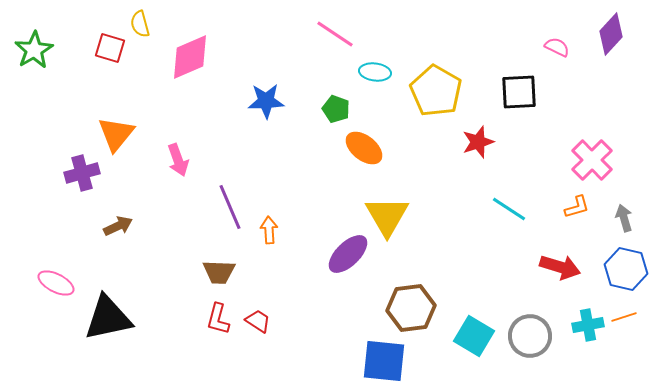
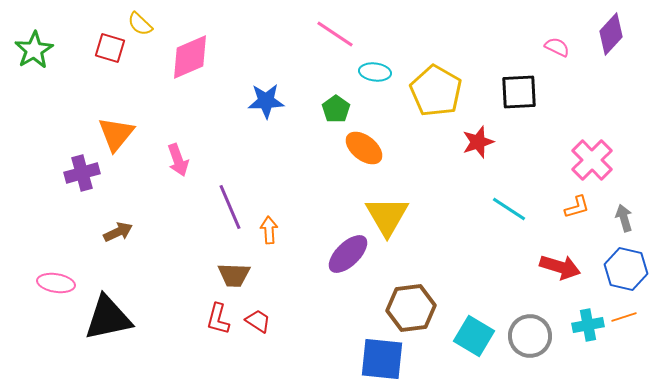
yellow semicircle: rotated 32 degrees counterclockwise
green pentagon: rotated 16 degrees clockwise
brown arrow: moved 6 px down
brown trapezoid: moved 15 px right, 3 px down
pink ellipse: rotated 18 degrees counterclockwise
blue square: moved 2 px left, 2 px up
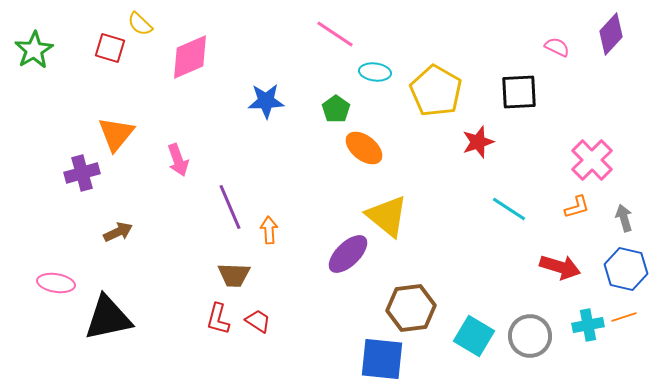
yellow triangle: rotated 21 degrees counterclockwise
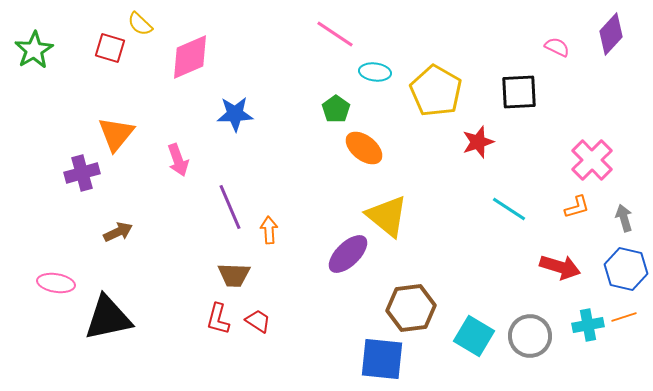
blue star: moved 31 px left, 13 px down
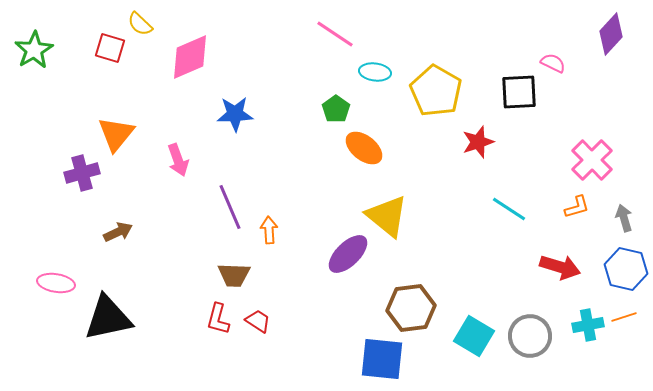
pink semicircle: moved 4 px left, 16 px down
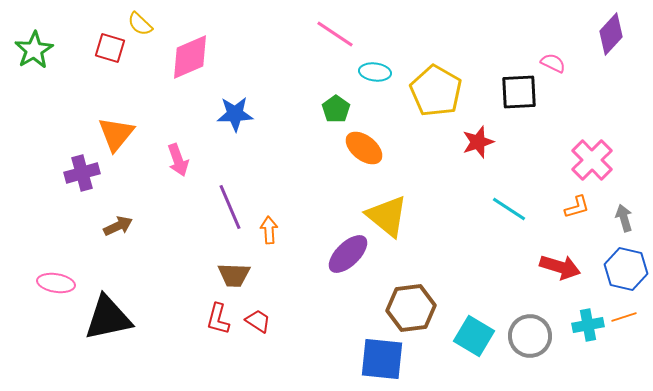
brown arrow: moved 6 px up
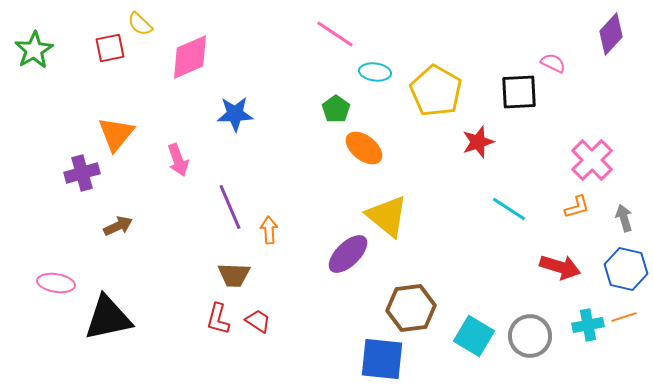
red square: rotated 28 degrees counterclockwise
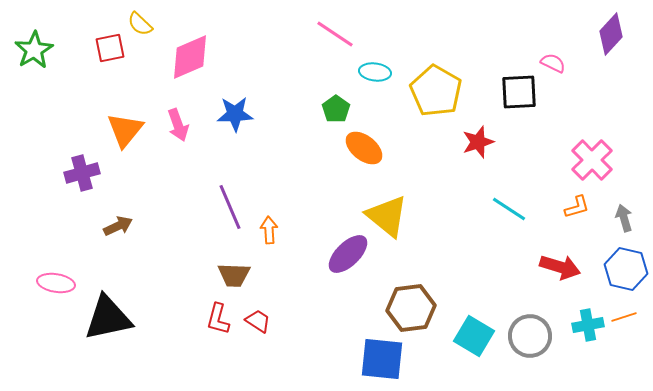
orange triangle: moved 9 px right, 4 px up
pink arrow: moved 35 px up
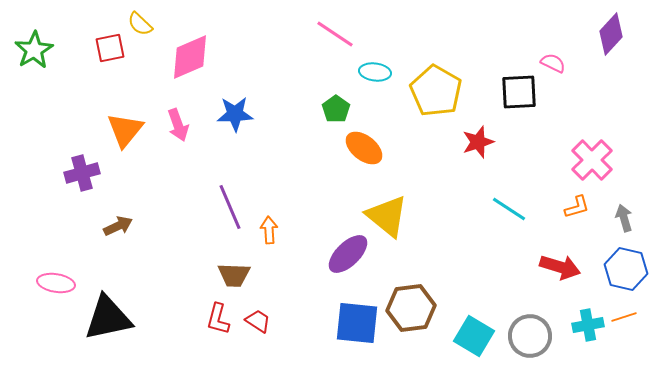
blue square: moved 25 px left, 36 px up
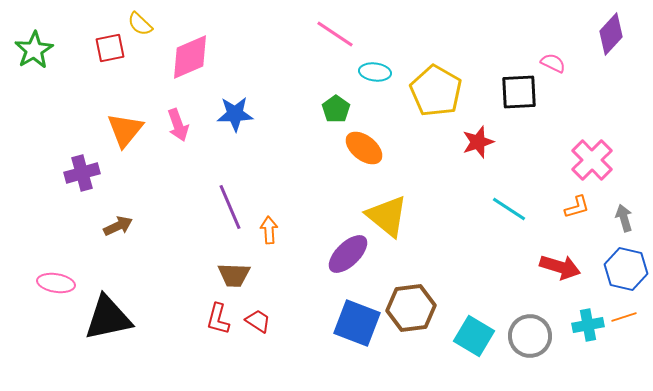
blue square: rotated 15 degrees clockwise
